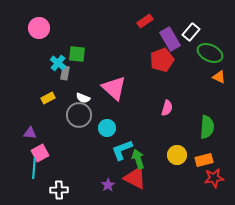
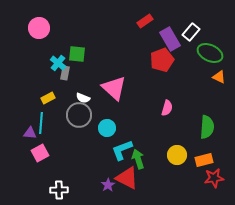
cyan line: moved 7 px right, 45 px up
red triangle: moved 8 px left
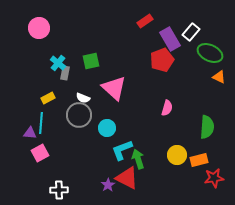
green square: moved 14 px right, 7 px down; rotated 18 degrees counterclockwise
orange rectangle: moved 5 px left
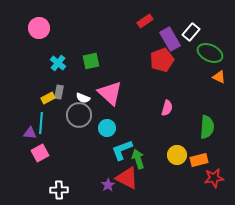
gray rectangle: moved 6 px left, 19 px down
pink triangle: moved 4 px left, 5 px down
